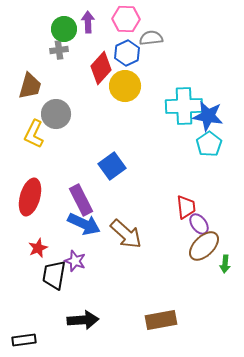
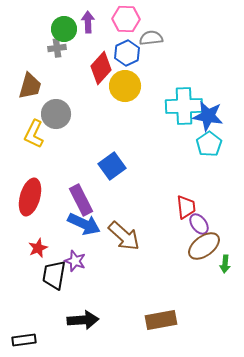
gray cross: moved 2 px left, 2 px up
brown arrow: moved 2 px left, 2 px down
brown ellipse: rotated 8 degrees clockwise
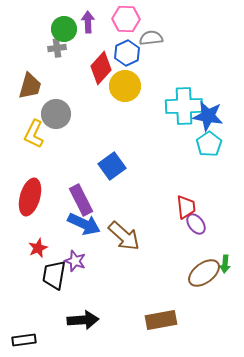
purple ellipse: moved 3 px left
brown ellipse: moved 27 px down
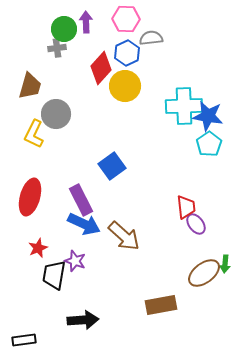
purple arrow: moved 2 px left
brown rectangle: moved 15 px up
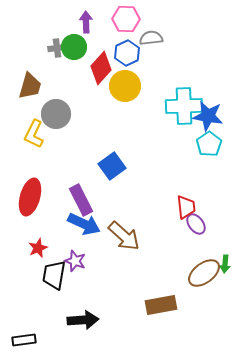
green circle: moved 10 px right, 18 px down
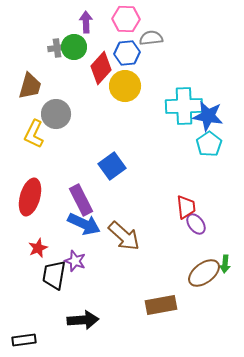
blue hexagon: rotated 20 degrees clockwise
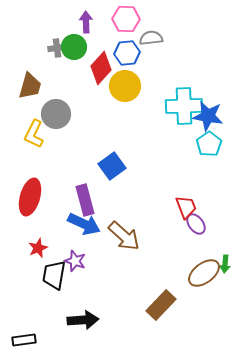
purple rectangle: moved 4 px right; rotated 12 degrees clockwise
red trapezoid: rotated 15 degrees counterclockwise
brown rectangle: rotated 36 degrees counterclockwise
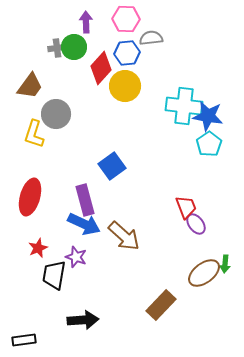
brown trapezoid: rotated 20 degrees clockwise
cyan cross: rotated 9 degrees clockwise
yellow L-shape: rotated 8 degrees counterclockwise
purple star: moved 1 px right, 4 px up
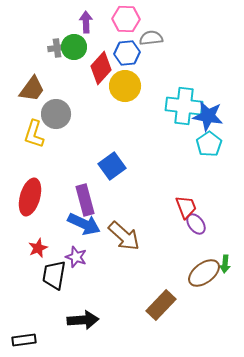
brown trapezoid: moved 2 px right, 3 px down
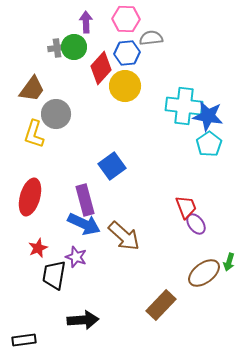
green arrow: moved 4 px right, 2 px up; rotated 12 degrees clockwise
